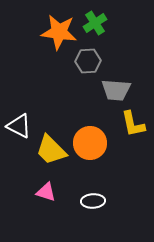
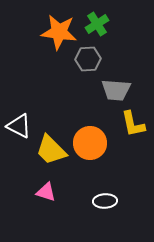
green cross: moved 2 px right, 1 px down
gray hexagon: moved 2 px up
white ellipse: moved 12 px right
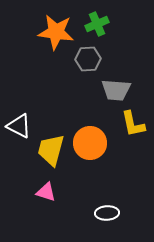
green cross: rotated 10 degrees clockwise
orange star: moved 3 px left
yellow trapezoid: rotated 60 degrees clockwise
white ellipse: moved 2 px right, 12 px down
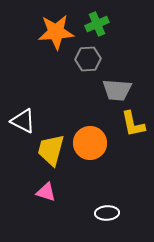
orange star: rotated 12 degrees counterclockwise
gray trapezoid: moved 1 px right
white triangle: moved 4 px right, 5 px up
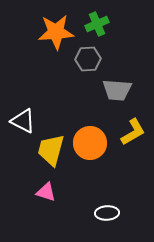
yellow L-shape: moved 8 px down; rotated 108 degrees counterclockwise
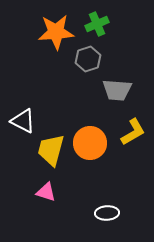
gray hexagon: rotated 15 degrees counterclockwise
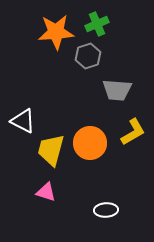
gray hexagon: moved 3 px up
white ellipse: moved 1 px left, 3 px up
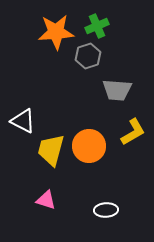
green cross: moved 2 px down
orange circle: moved 1 px left, 3 px down
pink triangle: moved 8 px down
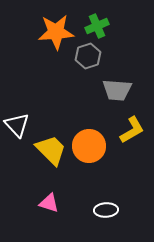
white triangle: moved 6 px left, 4 px down; rotated 20 degrees clockwise
yellow L-shape: moved 1 px left, 2 px up
yellow trapezoid: rotated 120 degrees clockwise
pink triangle: moved 3 px right, 3 px down
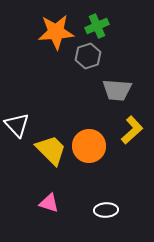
yellow L-shape: rotated 12 degrees counterclockwise
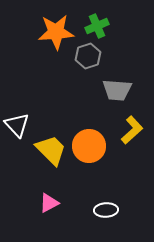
pink triangle: rotated 45 degrees counterclockwise
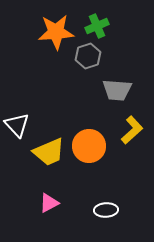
yellow trapezoid: moved 2 px left, 2 px down; rotated 112 degrees clockwise
